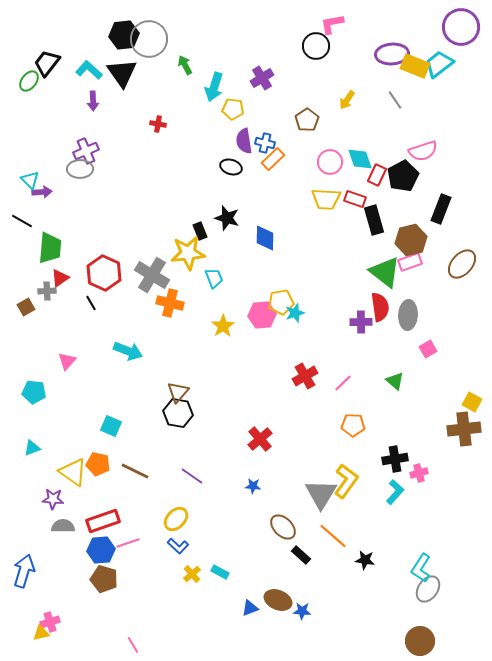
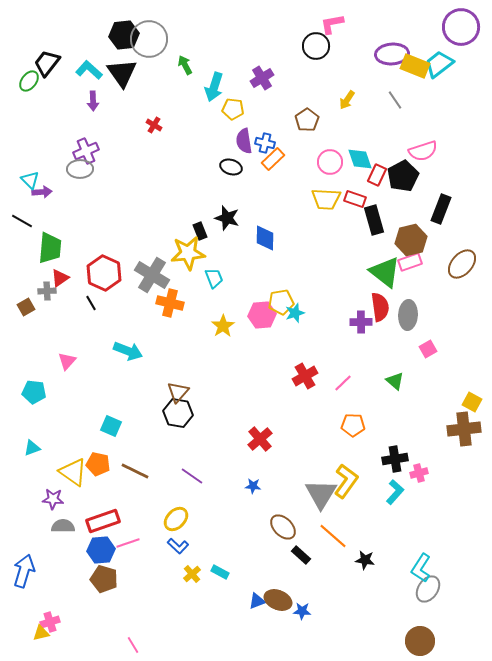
red cross at (158, 124): moved 4 px left, 1 px down; rotated 21 degrees clockwise
blue triangle at (250, 608): moved 7 px right, 7 px up
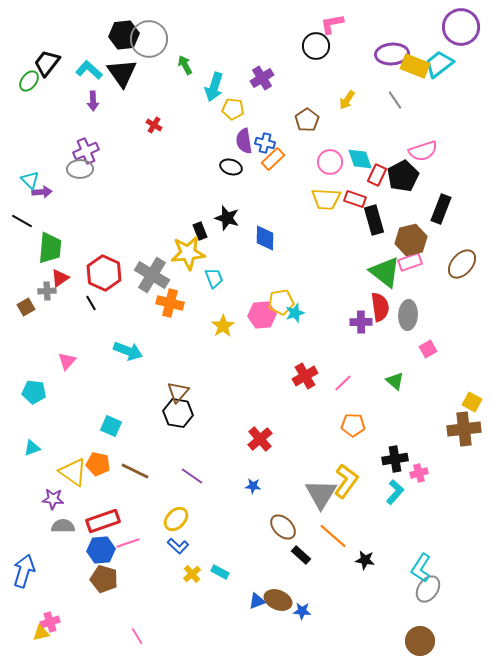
pink line at (133, 645): moved 4 px right, 9 px up
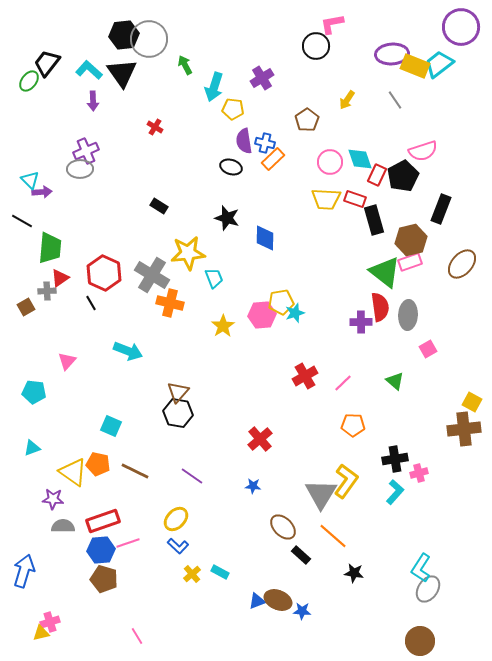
red cross at (154, 125): moved 1 px right, 2 px down
black rectangle at (200, 231): moved 41 px left, 25 px up; rotated 36 degrees counterclockwise
black star at (365, 560): moved 11 px left, 13 px down
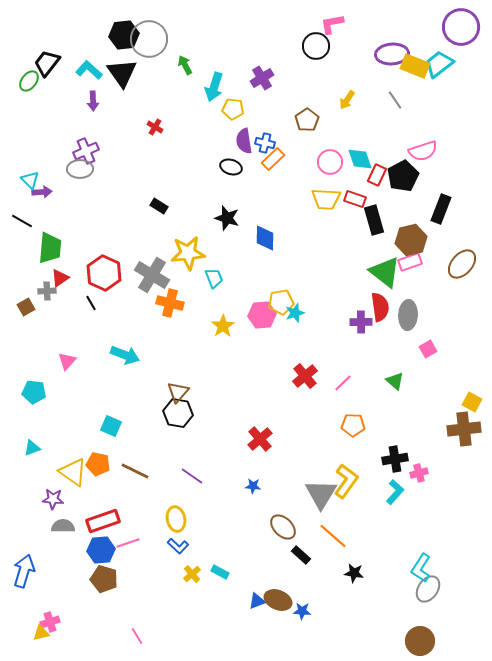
cyan arrow at (128, 351): moved 3 px left, 4 px down
red cross at (305, 376): rotated 10 degrees counterclockwise
yellow ellipse at (176, 519): rotated 55 degrees counterclockwise
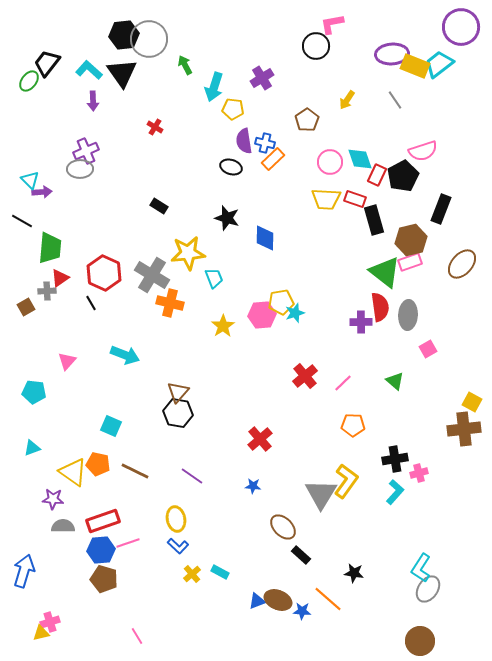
orange line at (333, 536): moved 5 px left, 63 px down
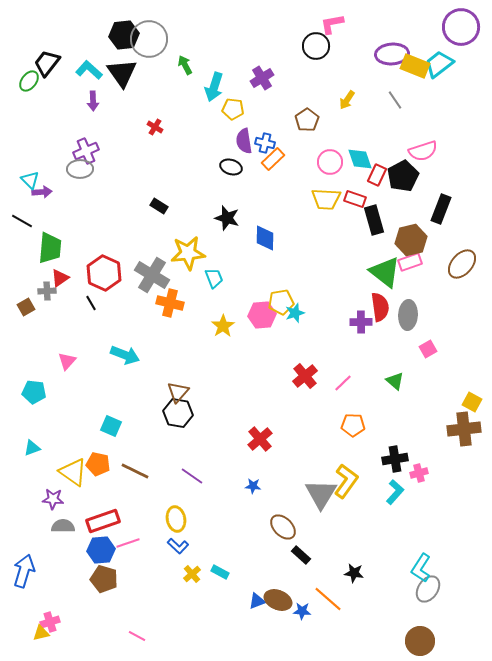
pink line at (137, 636): rotated 30 degrees counterclockwise
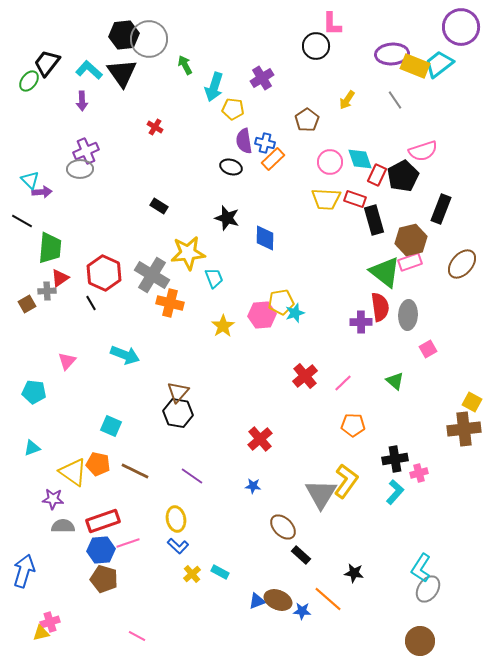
pink L-shape at (332, 24): rotated 80 degrees counterclockwise
purple arrow at (93, 101): moved 11 px left
brown square at (26, 307): moved 1 px right, 3 px up
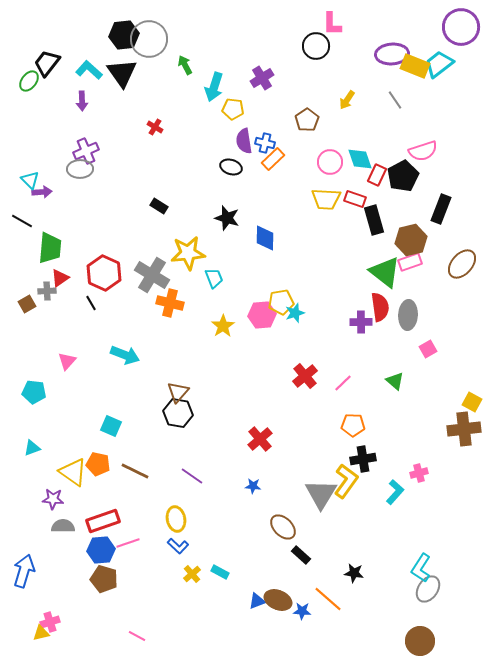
black cross at (395, 459): moved 32 px left
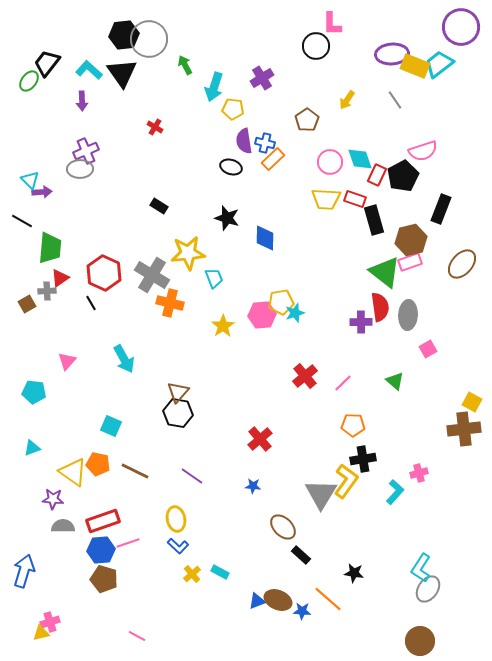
cyan arrow at (125, 355): moved 1 px left, 4 px down; rotated 40 degrees clockwise
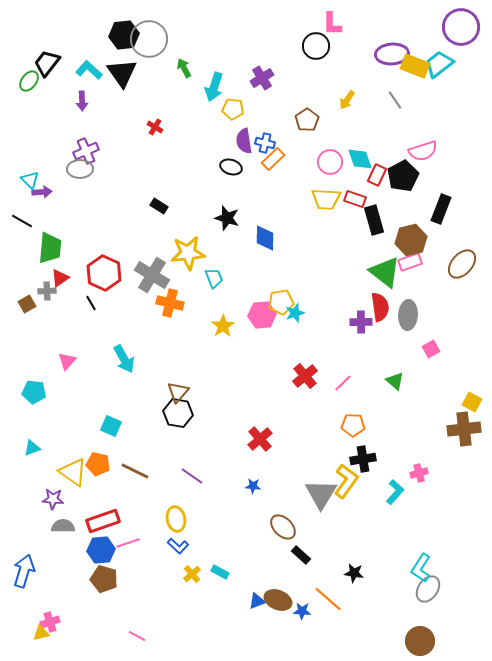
green arrow at (185, 65): moved 1 px left, 3 px down
pink square at (428, 349): moved 3 px right
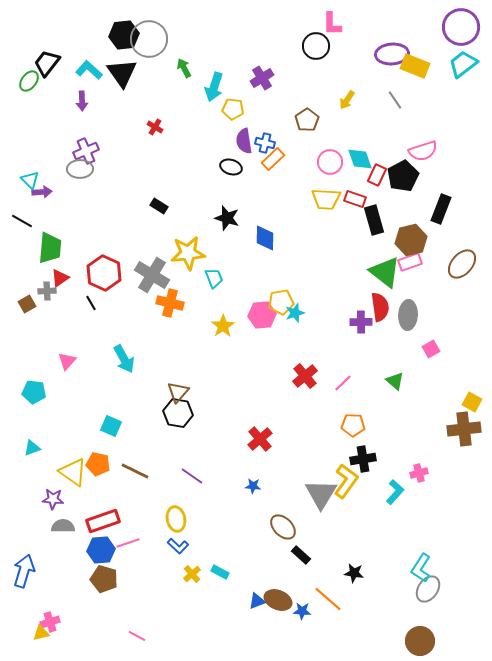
cyan trapezoid at (439, 64): moved 24 px right
